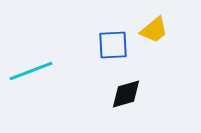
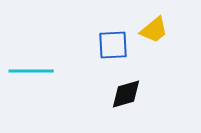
cyan line: rotated 21 degrees clockwise
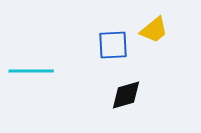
black diamond: moved 1 px down
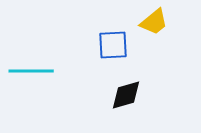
yellow trapezoid: moved 8 px up
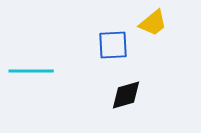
yellow trapezoid: moved 1 px left, 1 px down
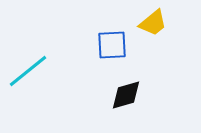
blue square: moved 1 px left
cyan line: moved 3 px left; rotated 39 degrees counterclockwise
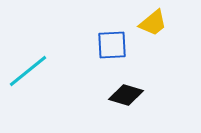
black diamond: rotated 32 degrees clockwise
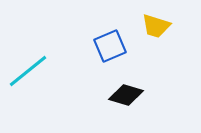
yellow trapezoid: moved 3 px right, 3 px down; rotated 56 degrees clockwise
blue square: moved 2 px left, 1 px down; rotated 20 degrees counterclockwise
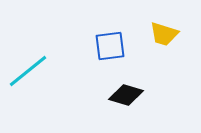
yellow trapezoid: moved 8 px right, 8 px down
blue square: rotated 16 degrees clockwise
